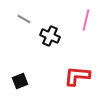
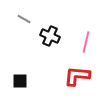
pink line: moved 22 px down
black square: rotated 21 degrees clockwise
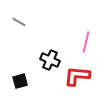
gray line: moved 5 px left, 3 px down
black cross: moved 24 px down
black square: rotated 14 degrees counterclockwise
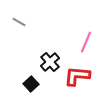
pink line: rotated 10 degrees clockwise
black cross: moved 2 px down; rotated 24 degrees clockwise
black square: moved 11 px right, 3 px down; rotated 28 degrees counterclockwise
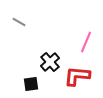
black square: rotated 35 degrees clockwise
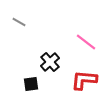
pink line: rotated 75 degrees counterclockwise
red L-shape: moved 7 px right, 4 px down
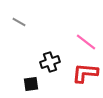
black cross: rotated 24 degrees clockwise
red L-shape: moved 1 px right, 7 px up
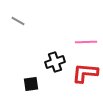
gray line: moved 1 px left, 1 px up
pink line: rotated 40 degrees counterclockwise
black cross: moved 5 px right
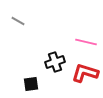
pink line: rotated 15 degrees clockwise
red L-shape: rotated 12 degrees clockwise
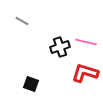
gray line: moved 4 px right
black cross: moved 5 px right, 15 px up
black square: rotated 28 degrees clockwise
